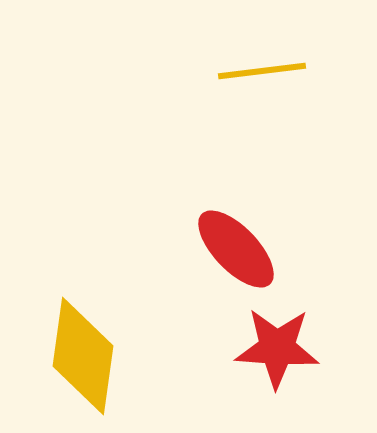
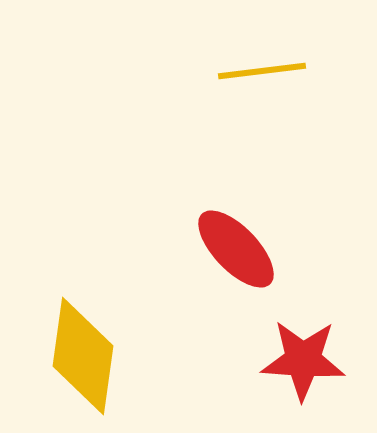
red star: moved 26 px right, 12 px down
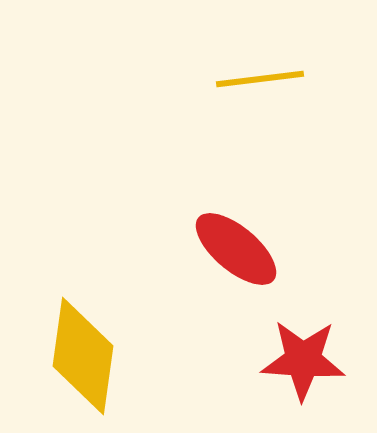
yellow line: moved 2 px left, 8 px down
red ellipse: rotated 6 degrees counterclockwise
